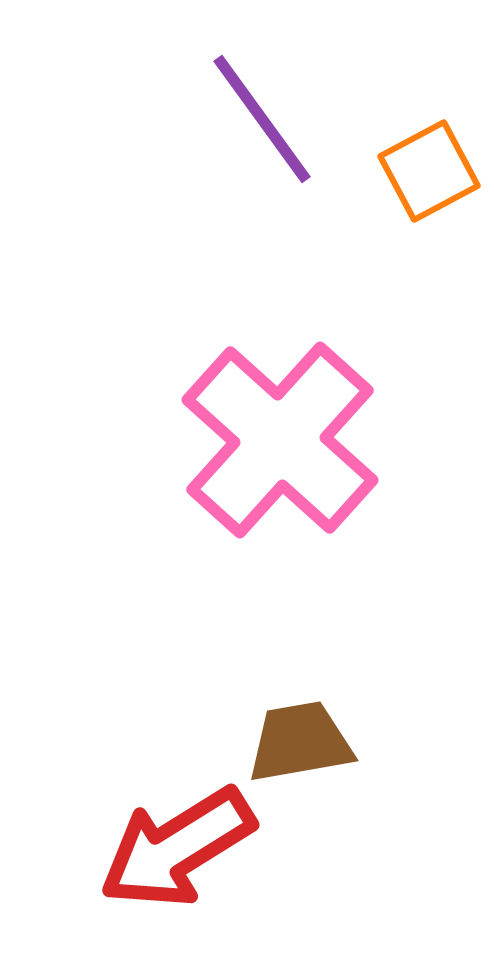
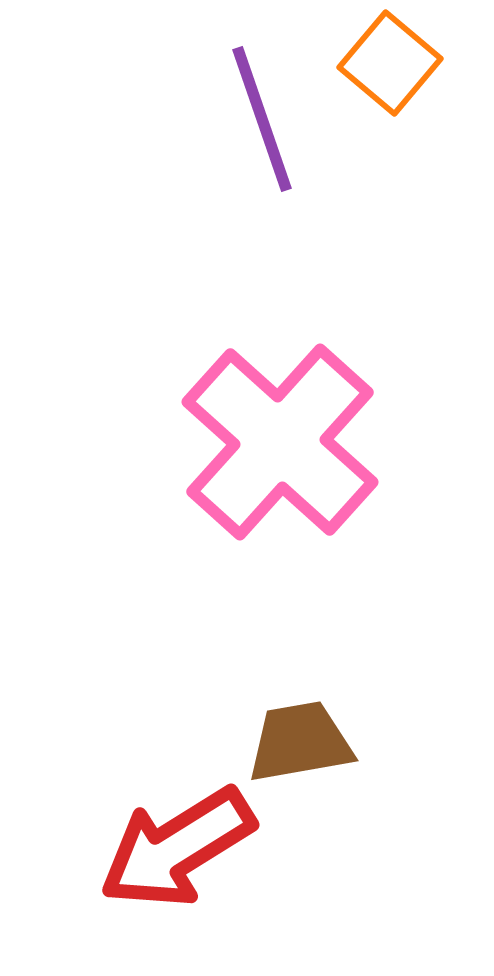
purple line: rotated 17 degrees clockwise
orange square: moved 39 px left, 108 px up; rotated 22 degrees counterclockwise
pink cross: moved 2 px down
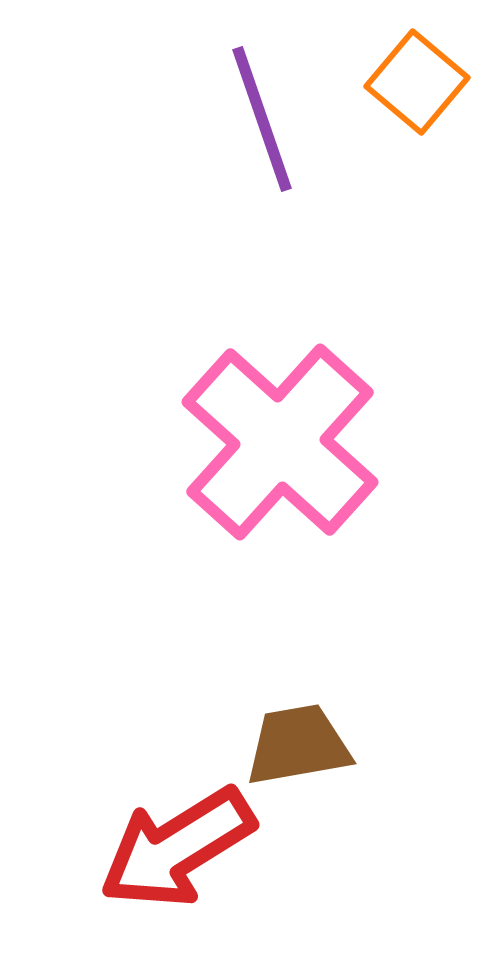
orange square: moved 27 px right, 19 px down
brown trapezoid: moved 2 px left, 3 px down
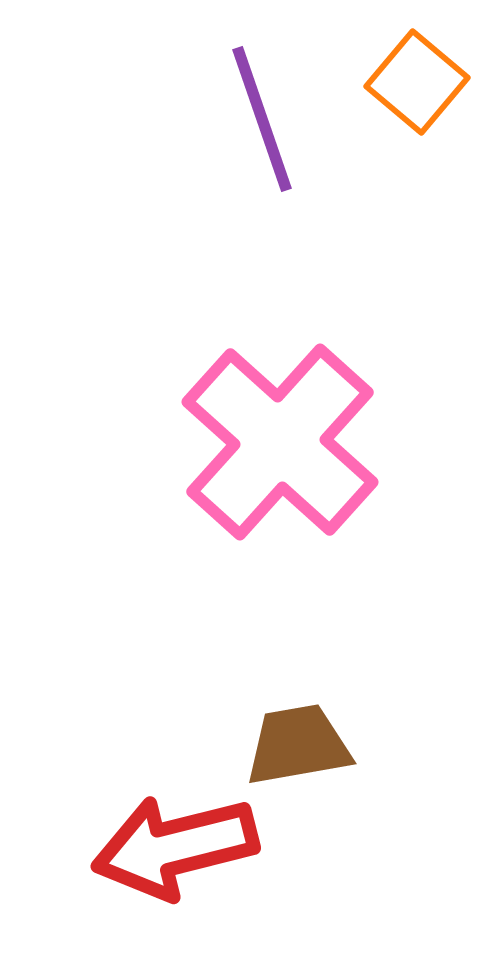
red arrow: moved 2 px left, 1 px up; rotated 18 degrees clockwise
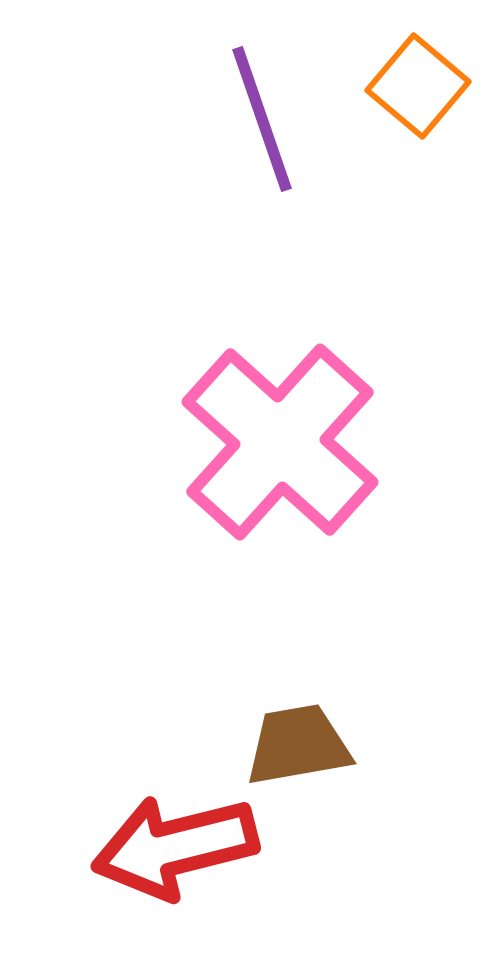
orange square: moved 1 px right, 4 px down
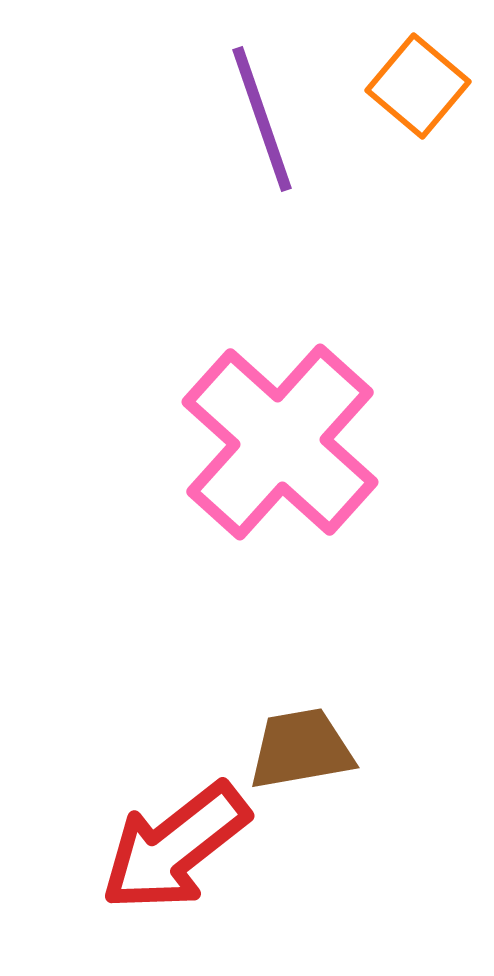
brown trapezoid: moved 3 px right, 4 px down
red arrow: rotated 24 degrees counterclockwise
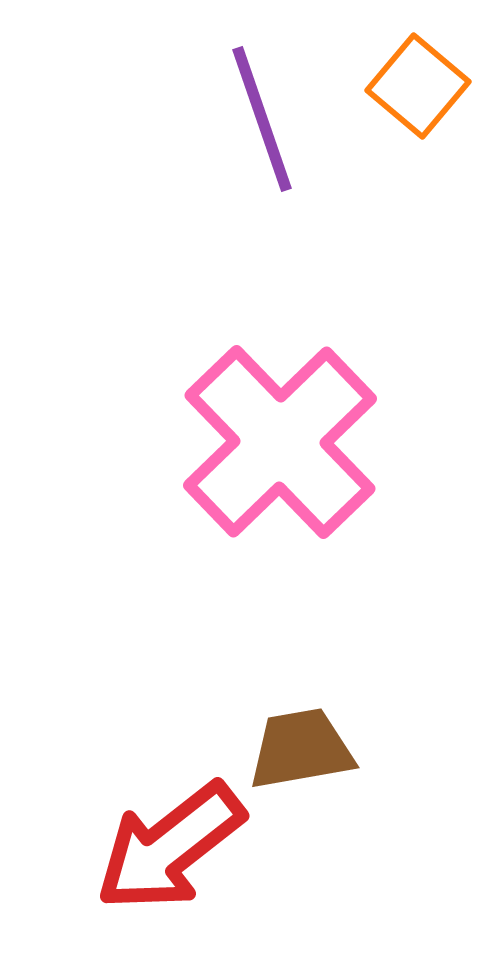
pink cross: rotated 4 degrees clockwise
red arrow: moved 5 px left
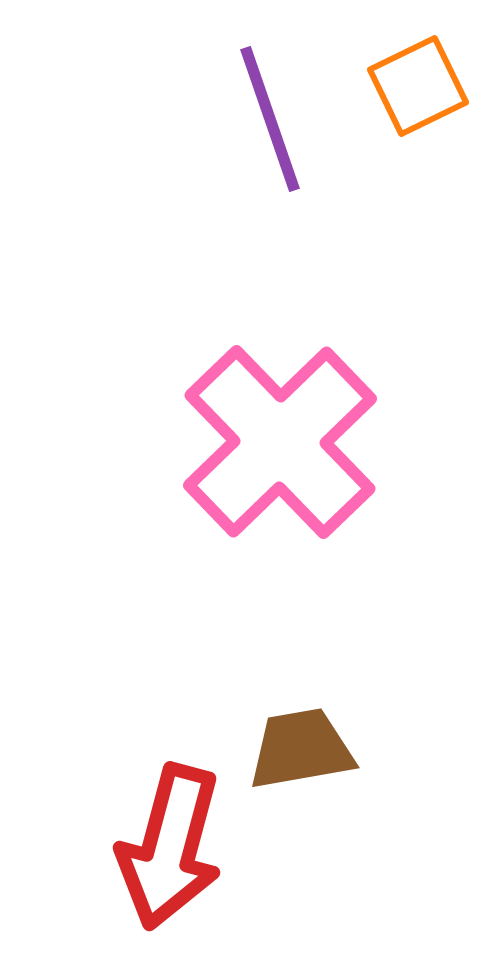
orange square: rotated 24 degrees clockwise
purple line: moved 8 px right
red arrow: rotated 37 degrees counterclockwise
